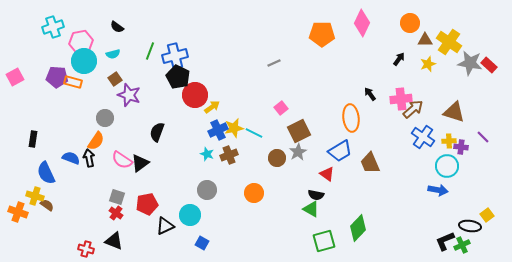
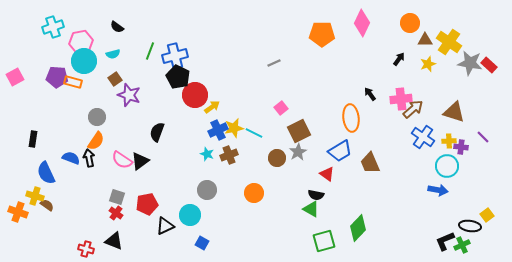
gray circle at (105, 118): moved 8 px left, 1 px up
black triangle at (140, 163): moved 2 px up
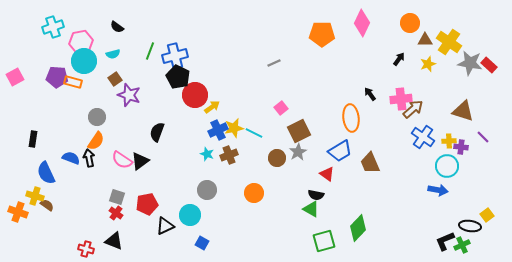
brown triangle at (454, 112): moved 9 px right, 1 px up
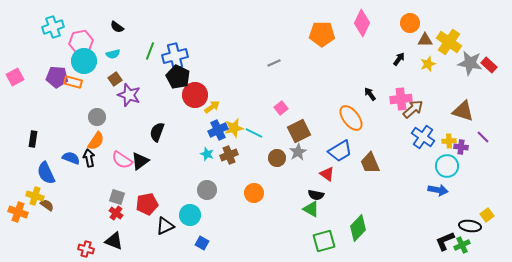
orange ellipse at (351, 118): rotated 32 degrees counterclockwise
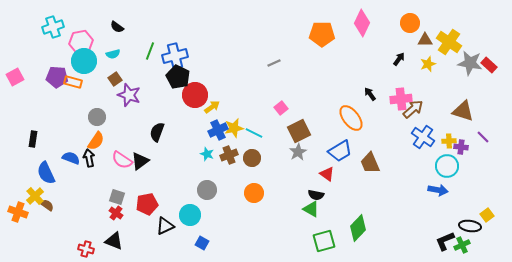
brown circle at (277, 158): moved 25 px left
yellow cross at (35, 196): rotated 30 degrees clockwise
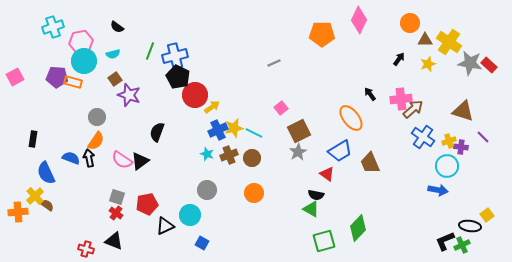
pink diamond at (362, 23): moved 3 px left, 3 px up
yellow cross at (449, 141): rotated 16 degrees counterclockwise
orange cross at (18, 212): rotated 24 degrees counterclockwise
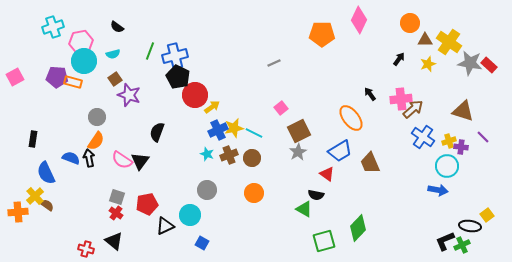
black triangle at (140, 161): rotated 18 degrees counterclockwise
green triangle at (311, 209): moved 7 px left
black triangle at (114, 241): rotated 18 degrees clockwise
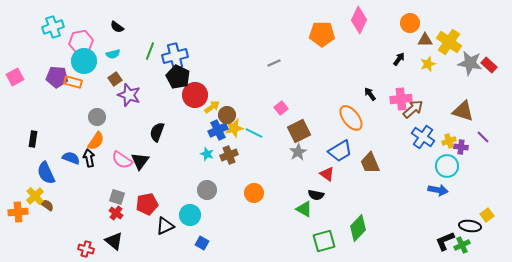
brown circle at (252, 158): moved 25 px left, 43 px up
